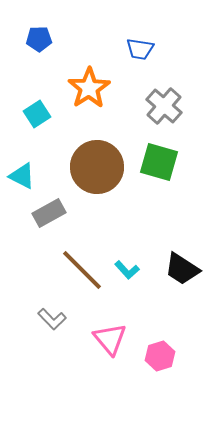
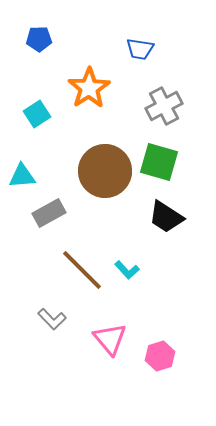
gray cross: rotated 21 degrees clockwise
brown circle: moved 8 px right, 4 px down
cyan triangle: rotated 32 degrees counterclockwise
black trapezoid: moved 16 px left, 52 px up
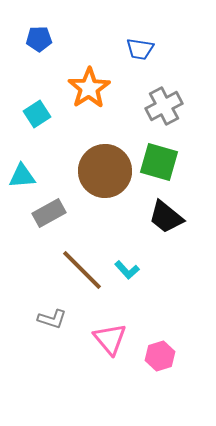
black trapezoid: rotated 6 degrees clockwise
gray L-shape: rotated 28 degrees counterclockwise
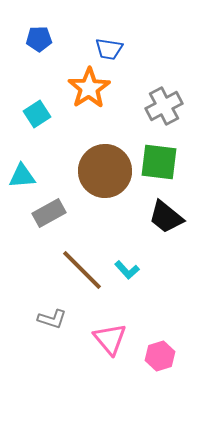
blue trapezoid: moved 31 px left
green square: rotated 9 degrees counterclockwise
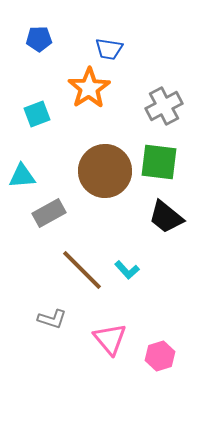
cyan square: rotated 12 degrees clockwise
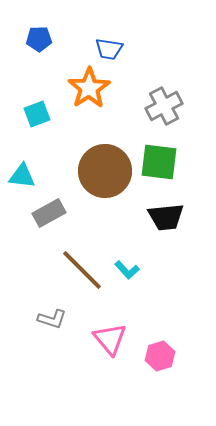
cyan triangle: rotated 12 degrees clockwise
black trapezoid: rotated 45 degrees counterclockwise
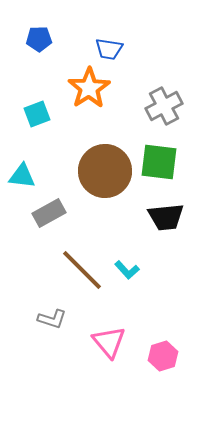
pink triangle: moved 1 px left, 3 px down
pink hexagon: moved 3 px right
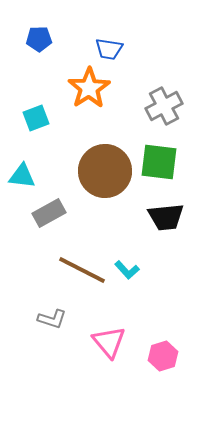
cyan square: moved 1 px left, 4 px down
brown line: rotated 18 degrees counterclockwise
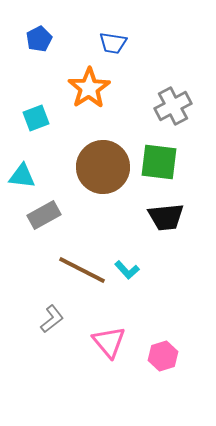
blue pentagon: rotated 25 degrees counterclockwise
blue trapezoid: moved 4 px right, 6 px up
gray cross: moved 9 px right
brown circle: moved 2 px left, 4 px up
gray rectangle: moved 5 px left, 2 px down
gray L-shape: rotated 56 degrees counterclockwise
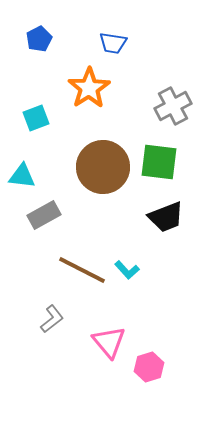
black trapezoid: rotated 15 degrees counterclockwise
pink hexagon: moved 14 px left, 11 px down
